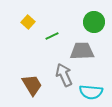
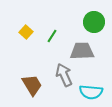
yellow square: moved 2 px left, 10 px down
green line: rotated 32 degrees counterclockwise
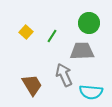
green circle: moved 5 px left, 1 px down
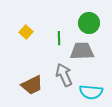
green line: moved 7 px right, 2 px down; rotated 32 degrees counterclockwise
brown trapezoid: rotated 95 degrees clockwise
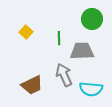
green circle: moved 3 px right, 4 px up
cyan semicircle: moved 3 px up
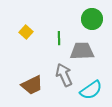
cyan semicircle: moved 1 px down; rotated 40 degrees counterclockwise
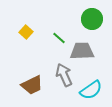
green line: rotated 48 degrees counterclockwise
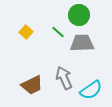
green circle: moved 13 px left, 4 px up
green line: moved 1 px left, 6 px up
gray trapezoid: moved 8 px up
gray arrow: moved 3 px down
